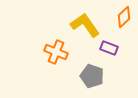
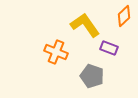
orange diamond: moved 1 px up
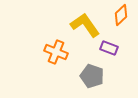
orange diamond: moved 3 px left, 1 px up
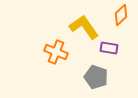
yellow L-shape: moved 1 px left, 2 px down
purple rectangle: rotated 12 degrees counterclockwise
gray pentagon: moved 4 px right, 1 px down
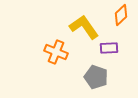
purple rectangle: rotated 12 degrees counterclockwise
